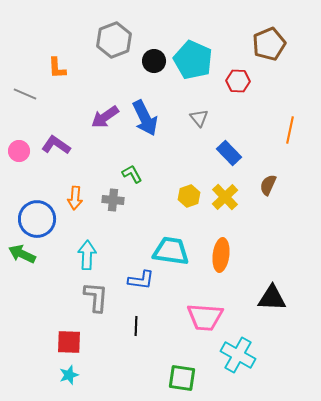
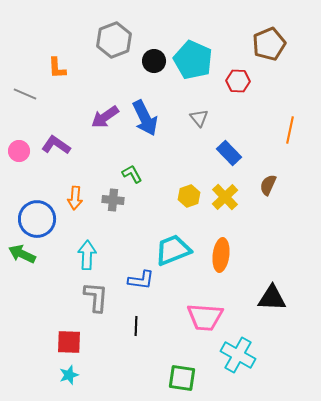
cyan trapezoid: moved 2 px right, 1 px up; rotated 30 degrees counterclockwise
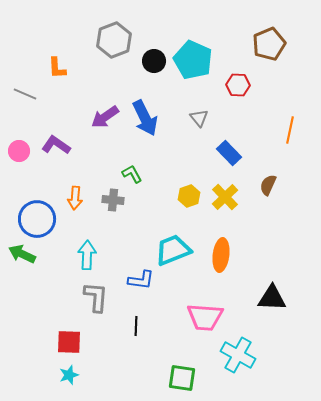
red hexagon: moved 4 px down
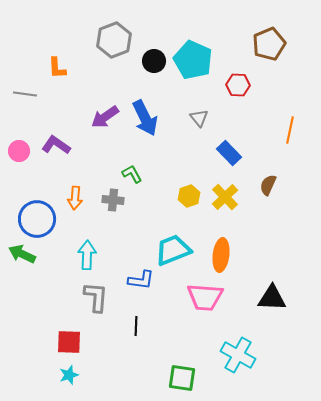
gray line: rotated 15 degrees counterclockwise
pink trapezoid: moved 20 px up
